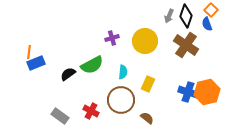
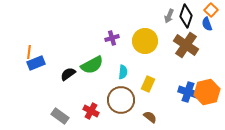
brown semicircle: moved 3 px right, 1 px up
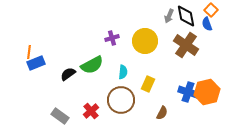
black diamond: rotated 30 degrees counterclockwise
red cross: rotated 21 degrees clockwise
brown semicircle: moved 12 px right, 4 px up; rotated 80 degrees clockwise
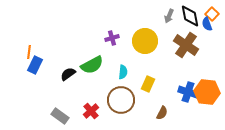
orange square: moved 1 px right, 4 px down
black diamond: moved 4 px right
blue rectangle: moved 1 px left, 2 px down; rotated 42 degrees counterclockwise
orange hexagon: rotated 20 degrees clockwise
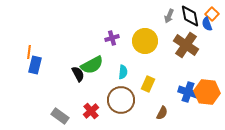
blue rectangle: rotated 12 degrees counterclockwise
black semicircle: moved 10 px right; rotated 98 degrees clockwise
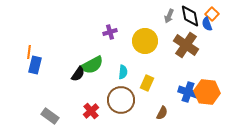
purple cross: moved 2 px left, 6 px up
black semicircle: rotated 63 degrees clockwise
yellow rectangle: moved 1 px left, 1 px up
gray rectangle: moved 10 px left
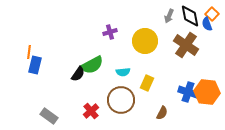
cyan semicircle: rotated 80 degrees clockwise
gray rectangle: moved 1 px left
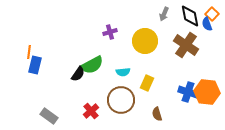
gray arrow: moved 5 px left, 2 px up
brown semicircle: moved 5 px left, 1 px down; rotated 136 degrees clockwise
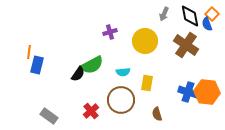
blue rectangle: moved 2 px right
yellow rectangle: rotated 14 degrees counterclockwise
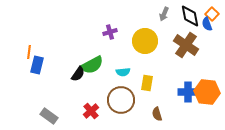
blue cross: rotated 18 degrees counterclockwise
